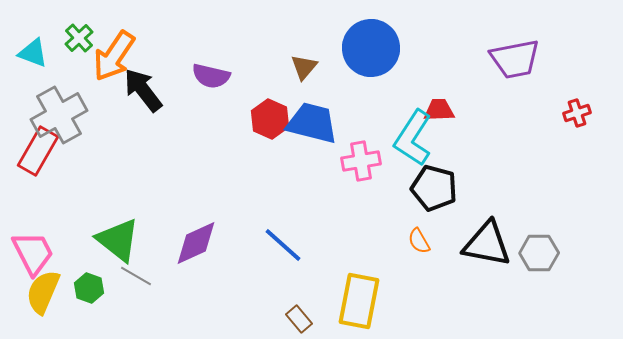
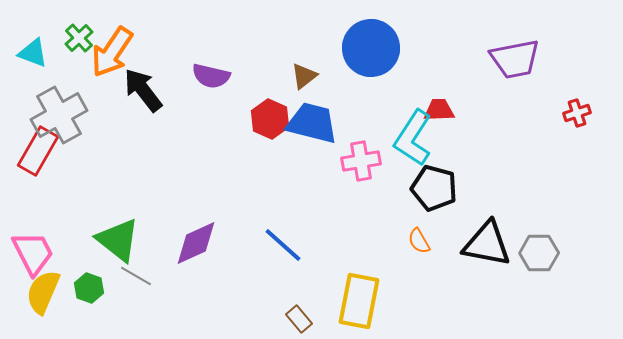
orange arrow: moved 2 px left, 4 px up
brown triangle: moved 9 px down; rotated 12 degrees clockwise
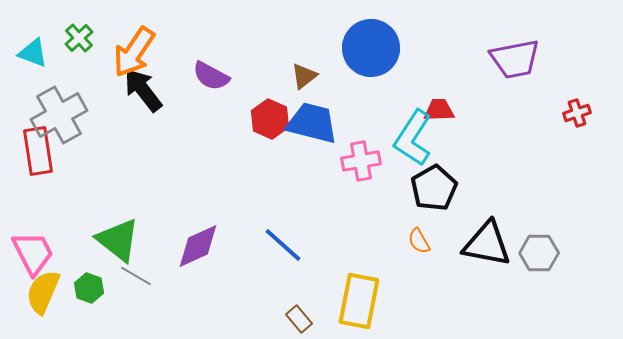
orange arrow: moved 22 px right
purple semicircle: rotated 15 degrees clockwise
red rectangle: rotated 39 degrees counterclockwise
black pentagon: rotated 27 degrees clockwise
purple diamond: moved 2 px right, 3 px down
